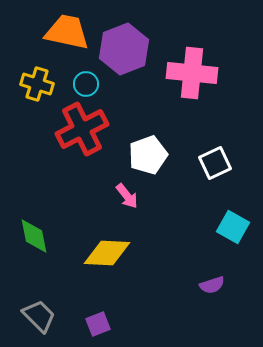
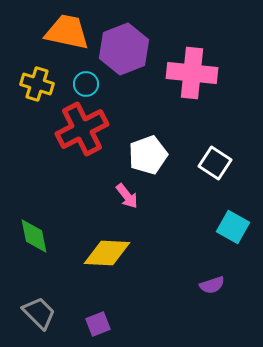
white square: rotated 32 degrees counterclockwise
gray trapezoid: moved 3 px up
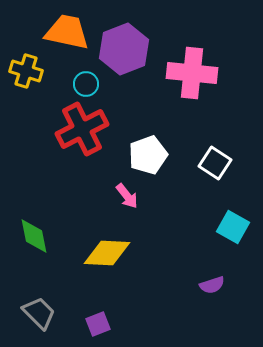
yellow cross: moved 11 px left, 13 px up
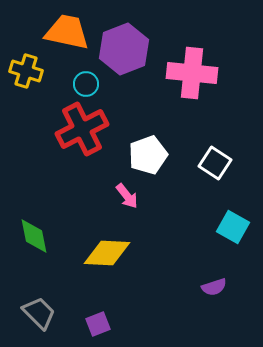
purple semicircle: moved 2 px right, 2 px down
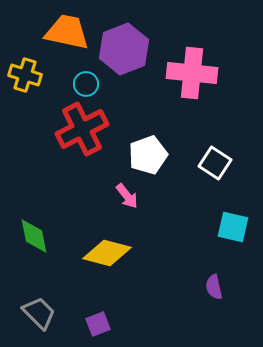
yellow cross: moved 1 px left, 4 px down
cyan square: rotated 16 degrees counterclockwise
yellow diamond: rotated 12 degrees clockwise
purple semicircle: rotated 95 degrees clockwise
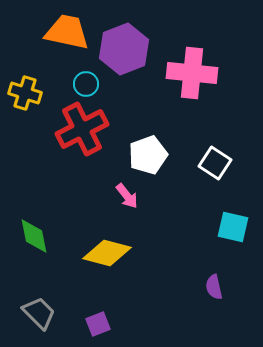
yellow cross: moved 18 px down
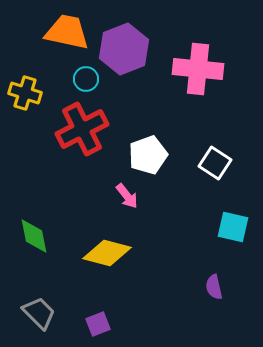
pink cross: moved 6 px right, 4 px up
cyan circle: moved 5 px up
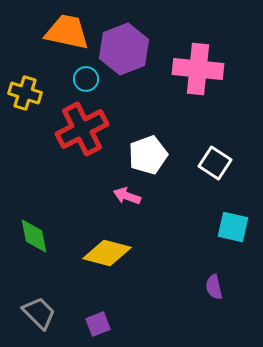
pink arrow: rotated 148 degrees clockwise
